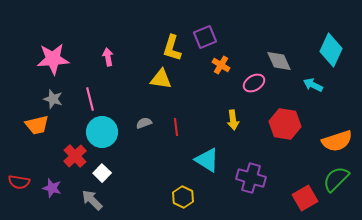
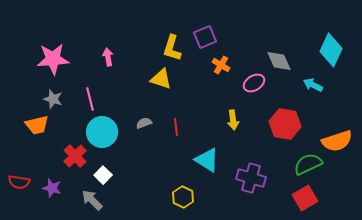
yellow triangle: rotated 10 degrees clockwise
white square: moved 1 px right, 2 px down
green semicircle: moved 28 px left, 15 px up; rotated 20 degrees clockwise
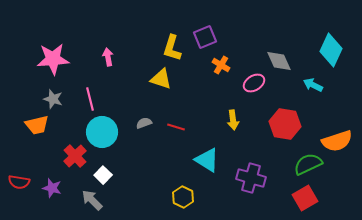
red line: rotated 66 degrees counterclockwise
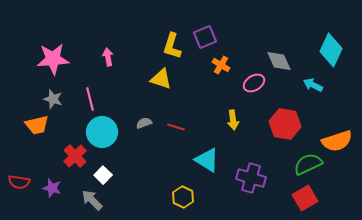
yellow L-shape: moved 2 px up
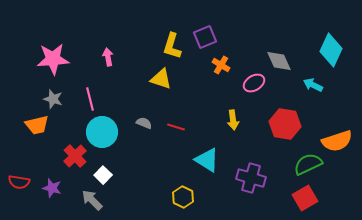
gray semicircle: rotated 42 degrees clockwise
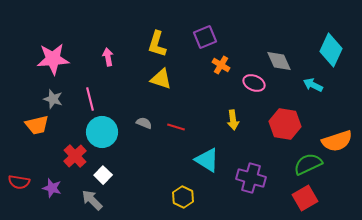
yellow L-shape: moved 15 px left, 2 px up
pink ellipse: rotated 55 degrees clockwise
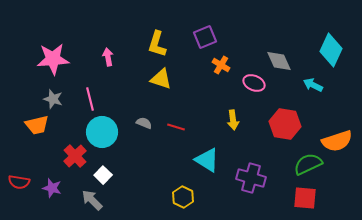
red square: rotated 35 degrees clockwise
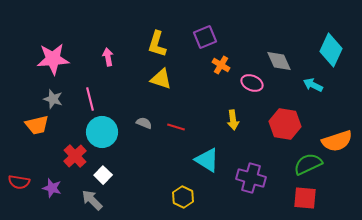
pink ellipse: moved 2 px left
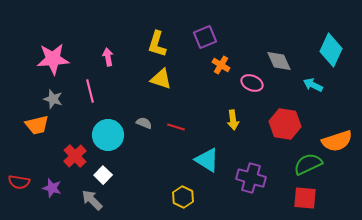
pink line: moved 8 px up
cyan circle: moved 6 px right, 3 px down
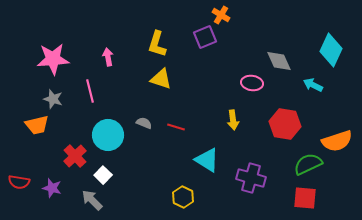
orange cross: moved 50 px up
pink ellipse: rotated 15 degrees counterclockwise
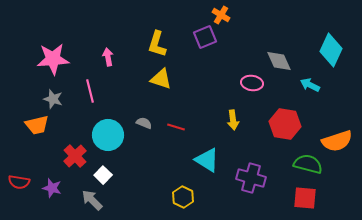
cyan arrow: moved 3 px left
green semicircle: rotated 40 degrees clockwise
